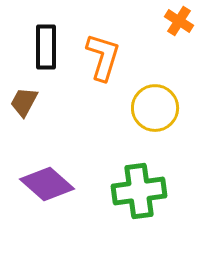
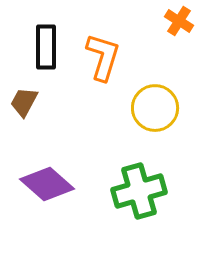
green cross: rotated 8 degrees counterclockwise
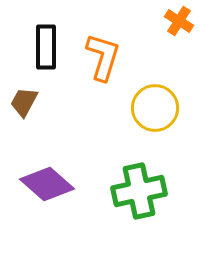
green cross: rotated 4 degrees clockwise
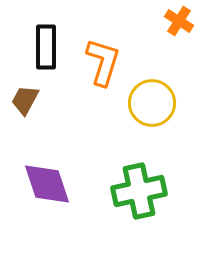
orange L-shape: moved 5 px down
brown trapezoid: moved 1 px right, 2 px up
yellow circle: moved 3 px left, 5 px up
purple diamond: rotated 30 degrees clockwise
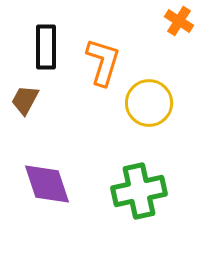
yellow circle: moved 3 px left
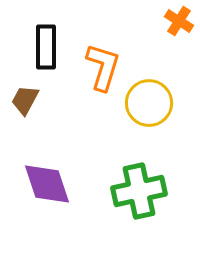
orange L-shape: moved 5 px down
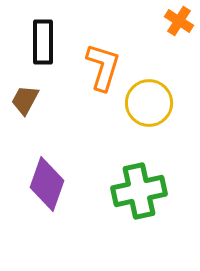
black rectangle: moved 3 px left, 5 px up
purple diamond: rotated 38 degrees clockwise
